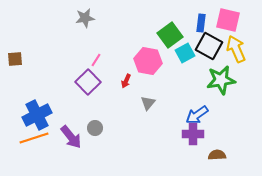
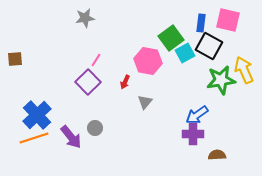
green square: moved 1 px right, 3 px down
yellow arrow: moved 8 px right, 21 px down
red arrow: moved 1 px left, 1 px down
gray triangle: moved 3 px left, 1 px up
blue cross: rotated 16 degrees counterclockwise
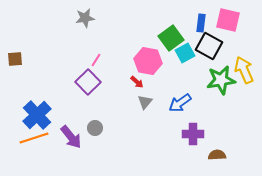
red arrow: moved 12 px right; rotated 72 degrees counterclockwise
blue arrow: moved 17 px left, 12 px up
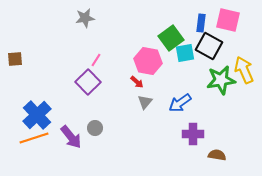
cyan square: rotated 18 degrees clockwise
brown semicircle: rotated 12 degrees clockwise
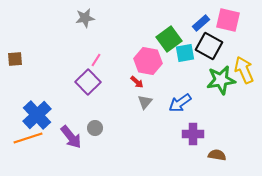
blue rectangle: rotated 42 degrees clockwise
green square: moved 2 px left, 1 px down
orange line: moved 6 px left
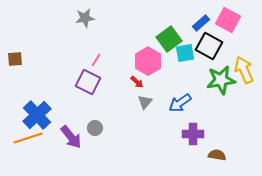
pink square: rotated 15 degrees clockwise
pink hexagon: rotated 20 degrees clockwise
purple square: rotated 20 degrees counterclockwise
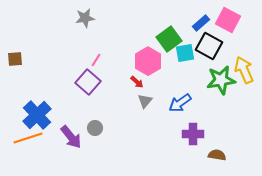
purple square: rotated 15 degrees clockwise
gray triangle: moved 1 px up
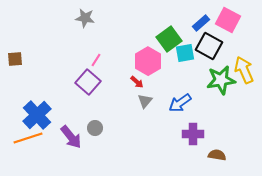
gray star: rotated 18 degrees clockwise
